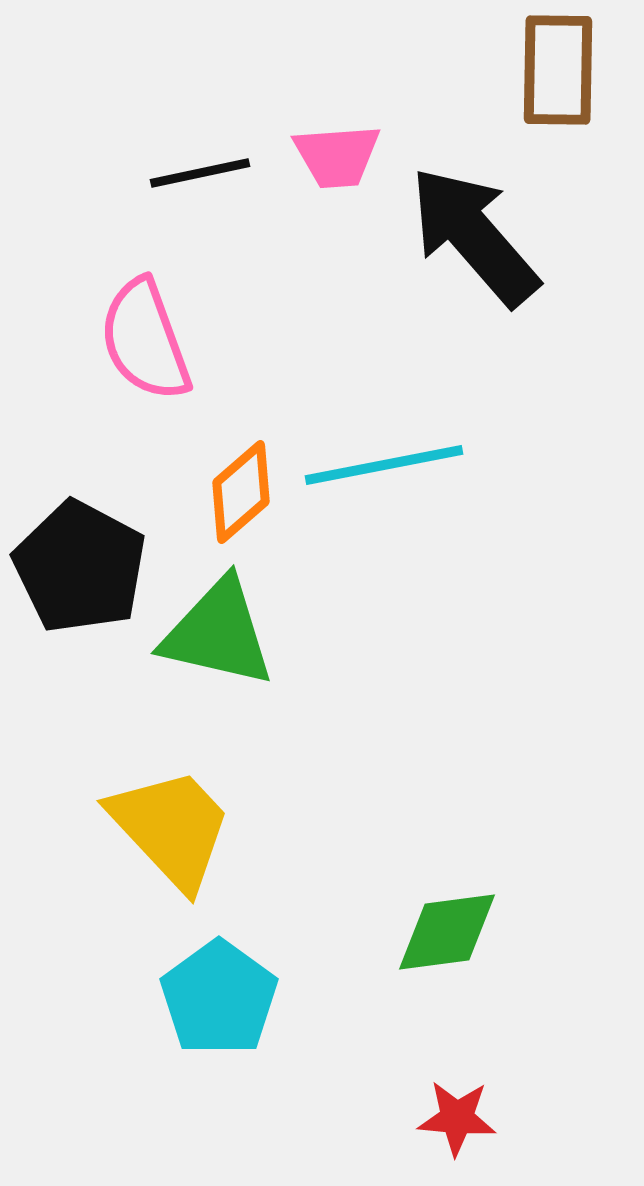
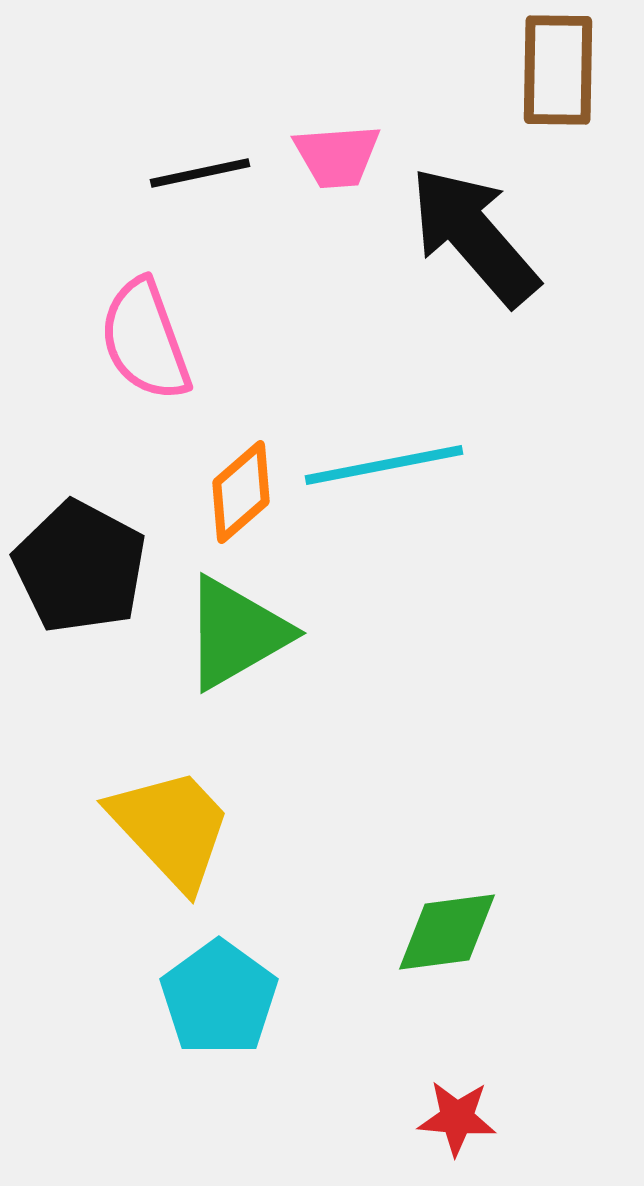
green triangle: moved 18 px right; rotated 43 degrees counterclockwise
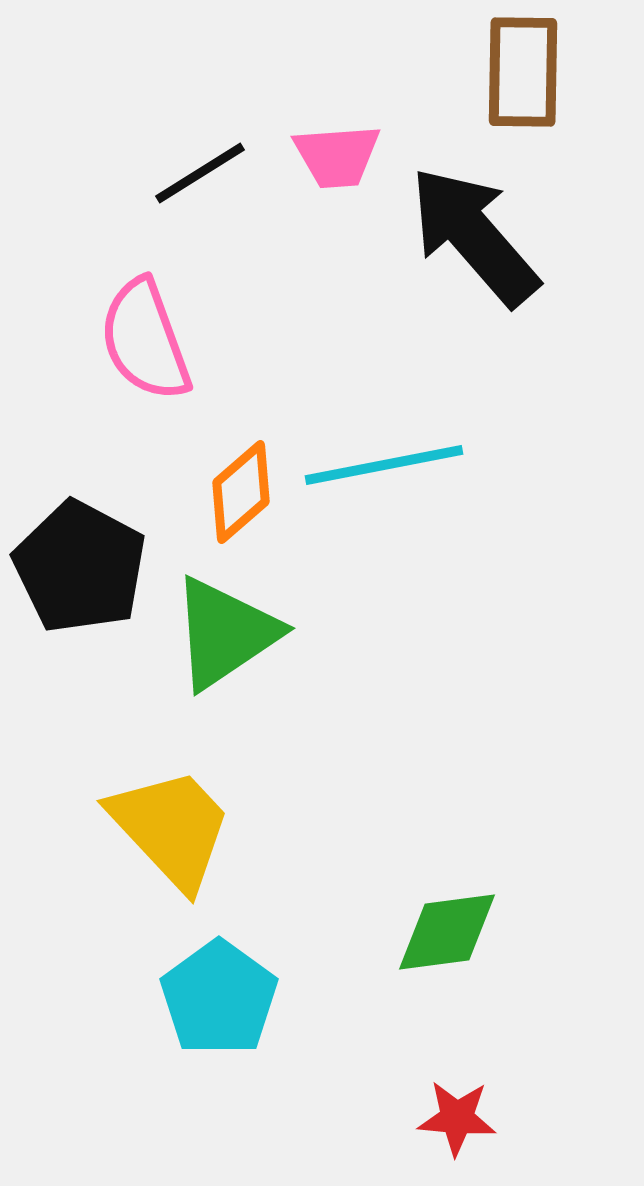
brown rectangle: moved 35 px left, 2 px down
black line: rotated 20 degrees counterclockwise
green triangle: moved 11 px left; rotated 4 degrees counterclockwise
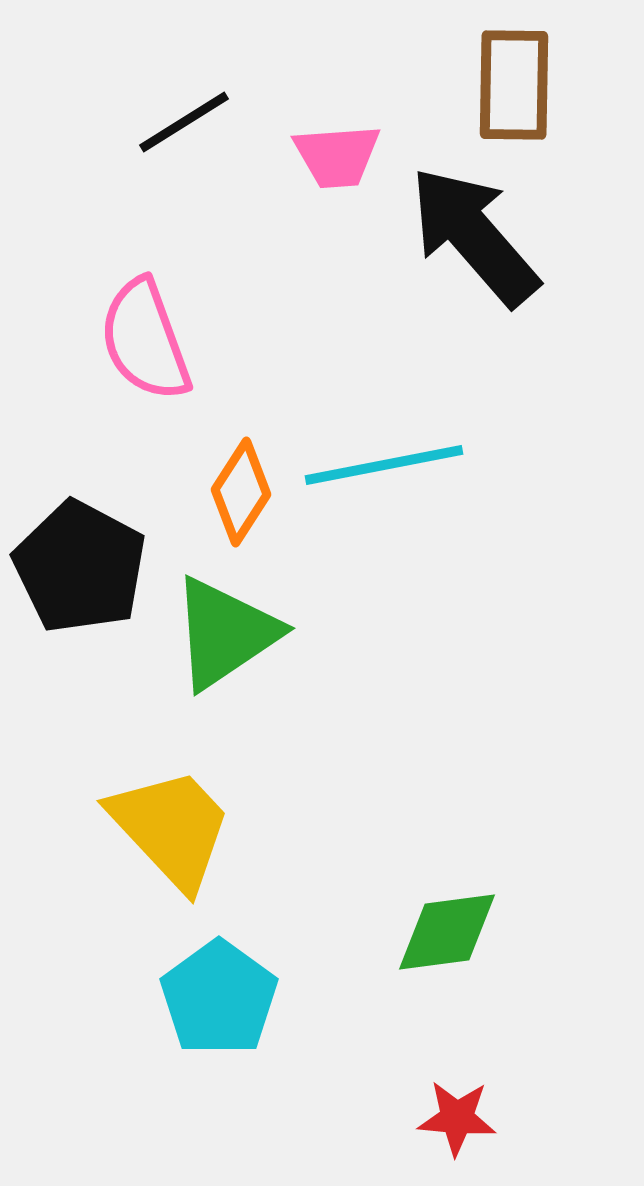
brown rectangle: moved 9 px left, 13 px down
black line: moved 16 px left, 51 px up
orange diamond: rotated 16 degrees counterclockwise
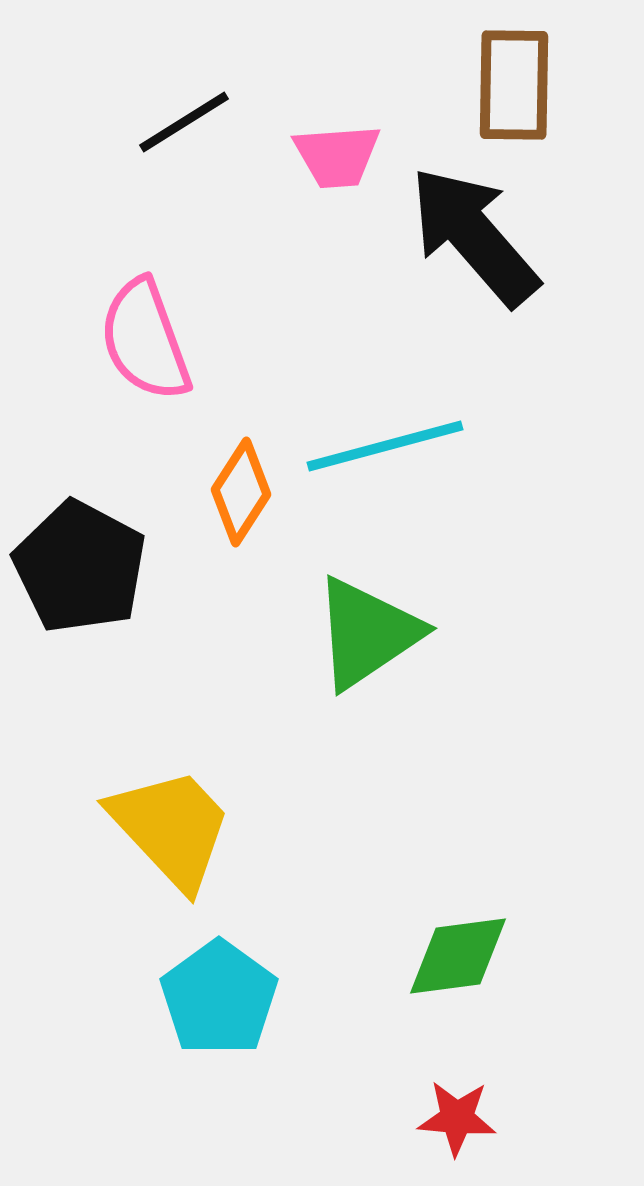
cyan line: moved 1 px right, 19 px up; rotated 4 degrees counterclockwise
green triangle: moved 142 px right
green diamond: moved 11 px right, 24 px down
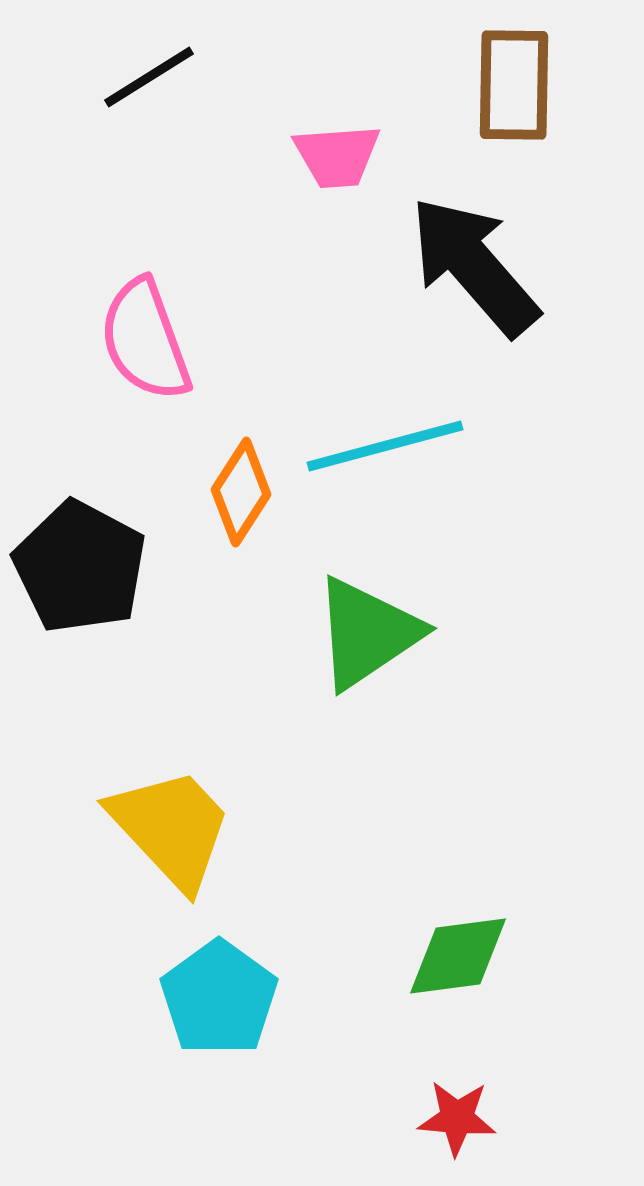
black line: moved 35 px left, 45 px up
black arrow: moved 30 px down
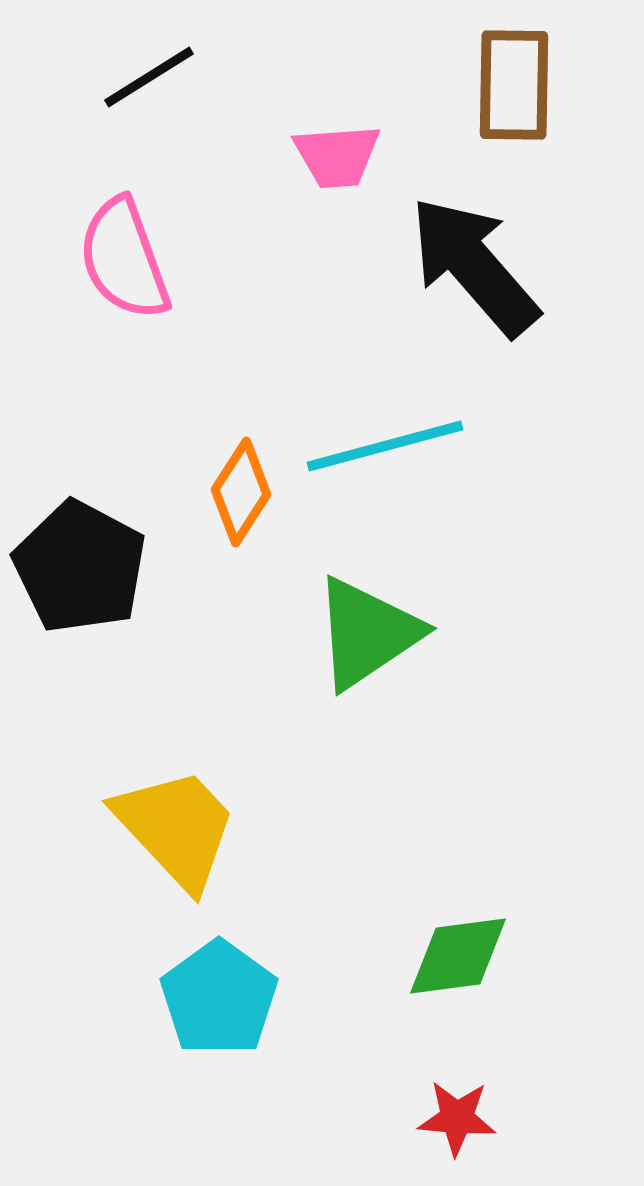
pink semicircle: moved 21 px left, 81 px up
yellow trapezoid: moved 5 px right
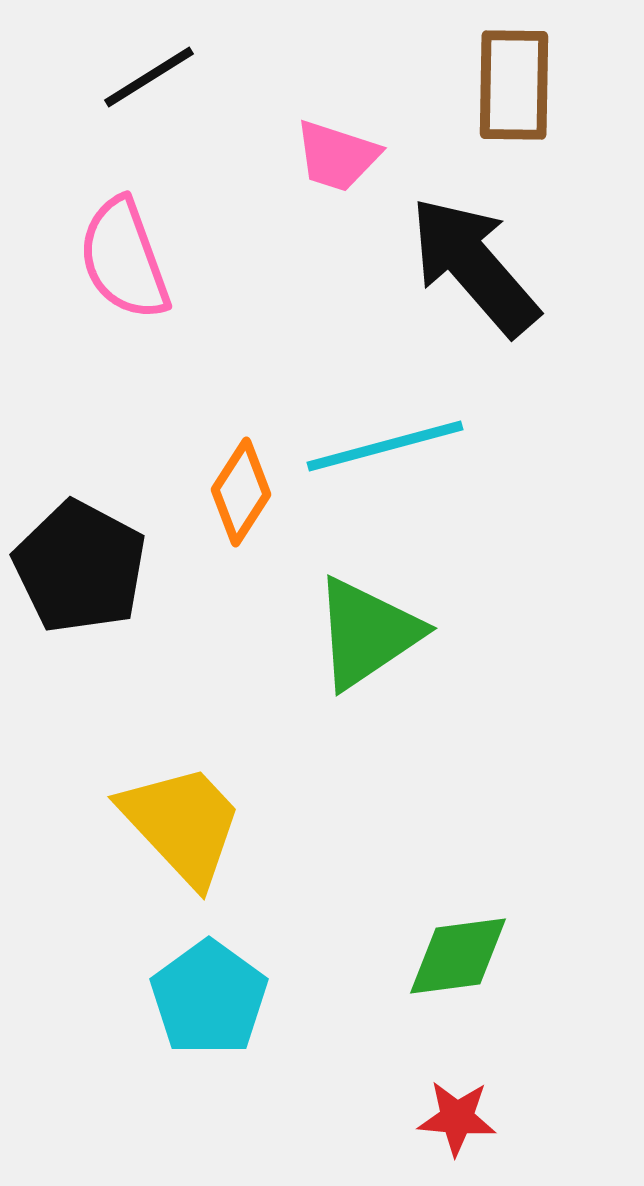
pink trapezoid: rotated 22 degrees clockwise
yellow trapezoid: moved 6 px right, 4 px up
cyan pentagon: moved 10 px left
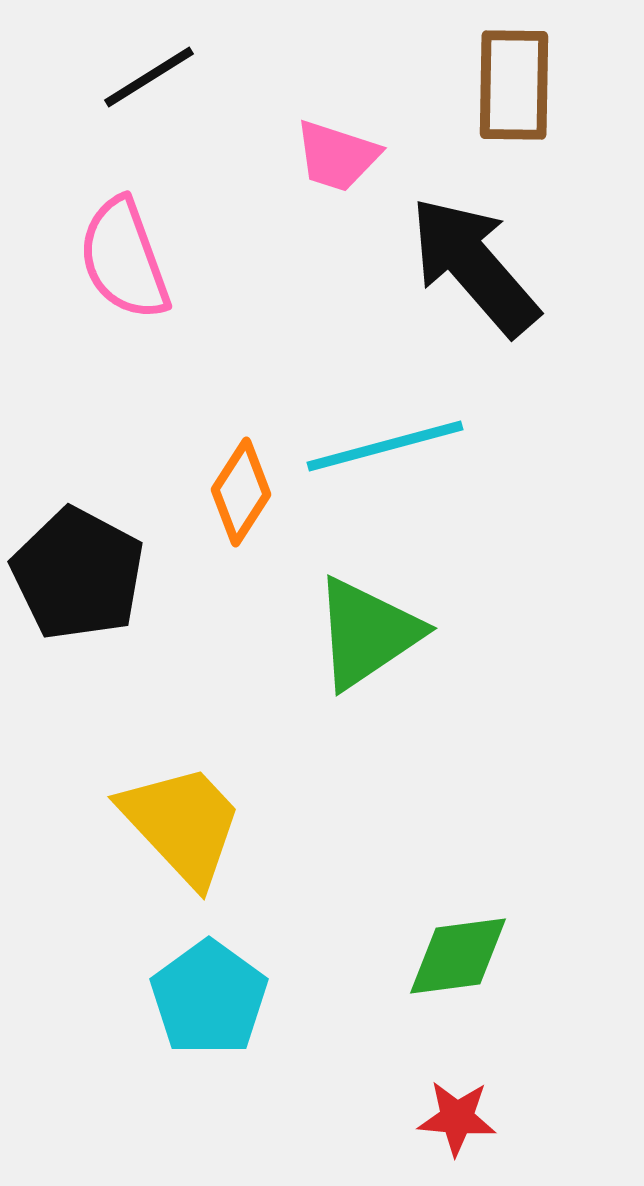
black pentagon: moved 2 px left, 7 px down
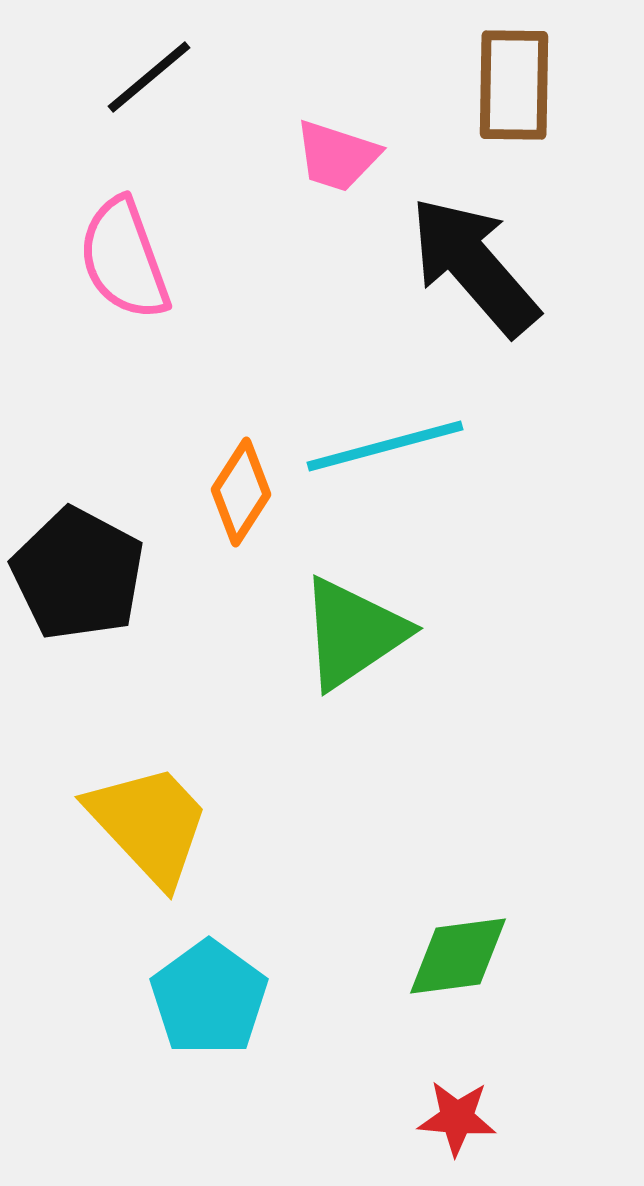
black line: rotated 8 degrees counterclockwise
green triangle: moved 14 px left
yellow trapezoid: moved 33 px left
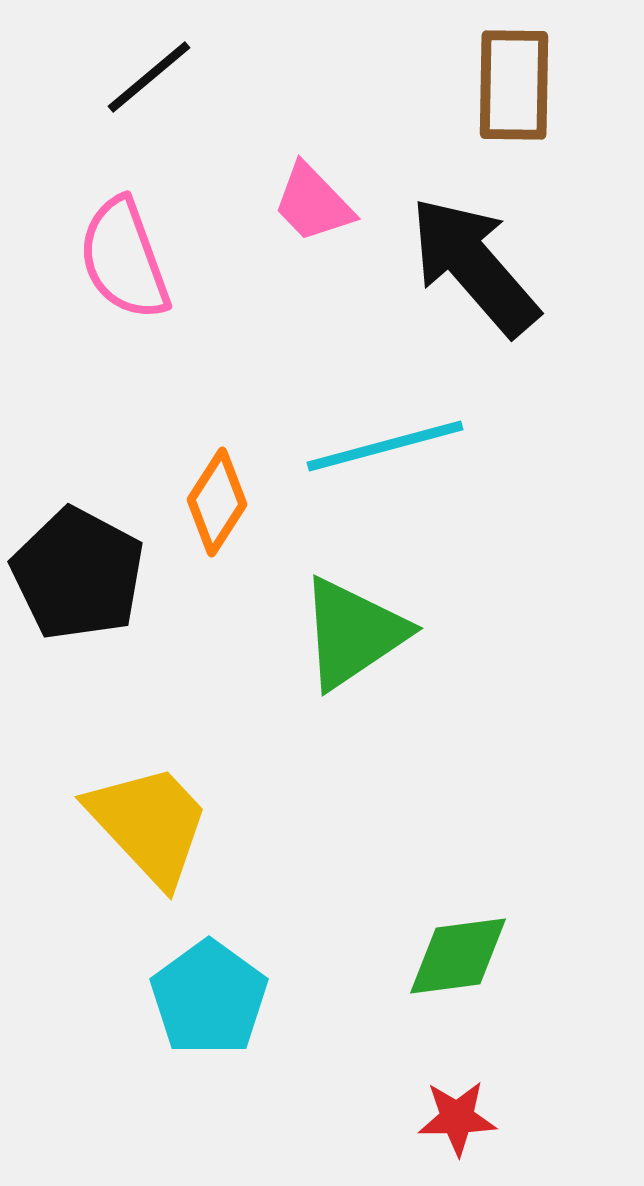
pink trapezoid: moved 24 px left, 47 px down; rotated 28 degrees clockwise
orange diamond: moved 24 px left, 10 px down
red star: rotated 6 degrees counterclockwise
